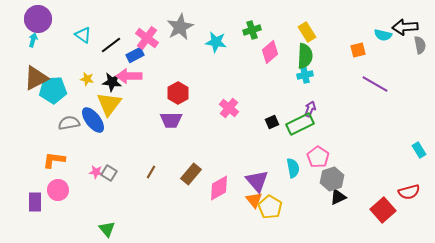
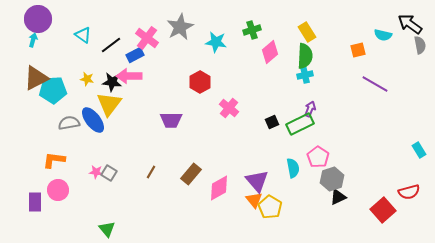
black arrow at (405, 27): moved 5 px right, 3 px up; rotated 40 degrees clockwise
red hexagon at (178, 93): moved 22 px right, 11 px up
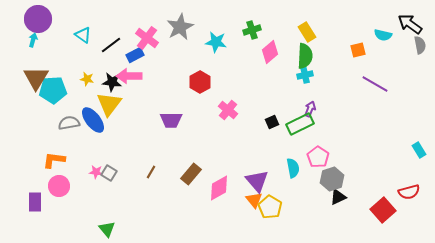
brown triangle at (36, 78): rotated 32 degrees counterclockwise
pink cross at (229, 108): moved 1 px left, 2 px down
pink circle at (58, 190): moved 1 px right, 4 px up
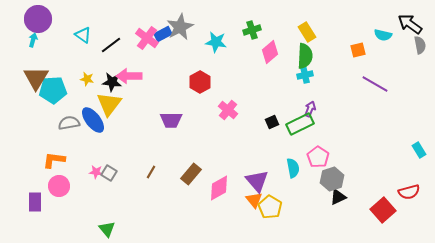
blue rectangle at (135, 55): moved 28 px right, 21 px up
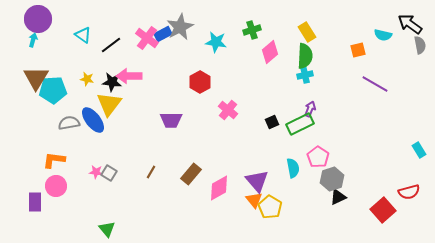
pink circle at (59, 186): moved 3 px left
